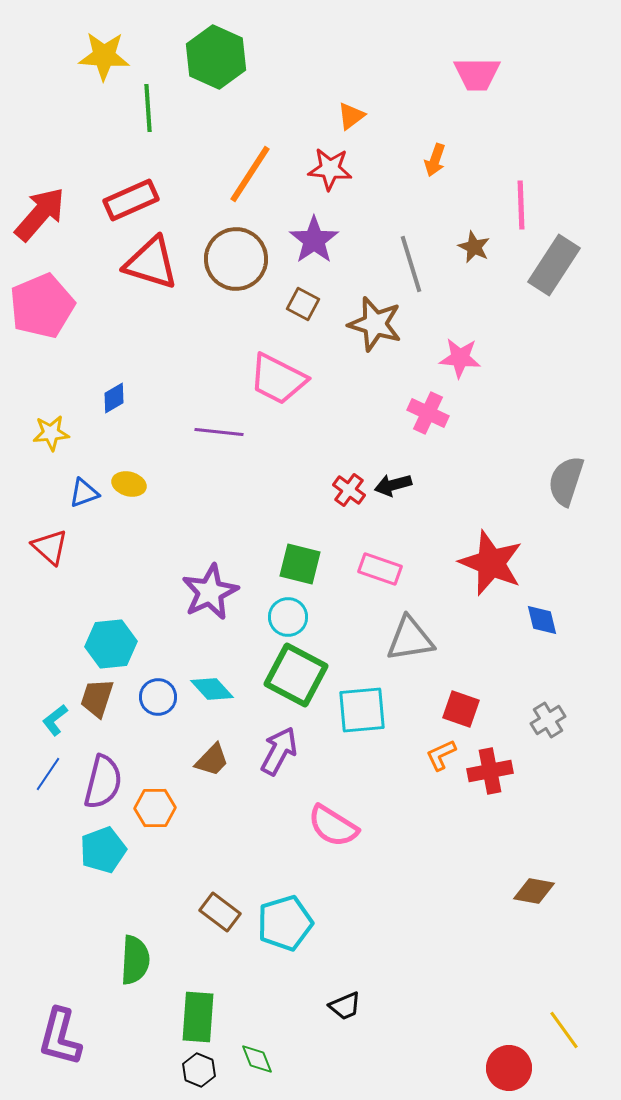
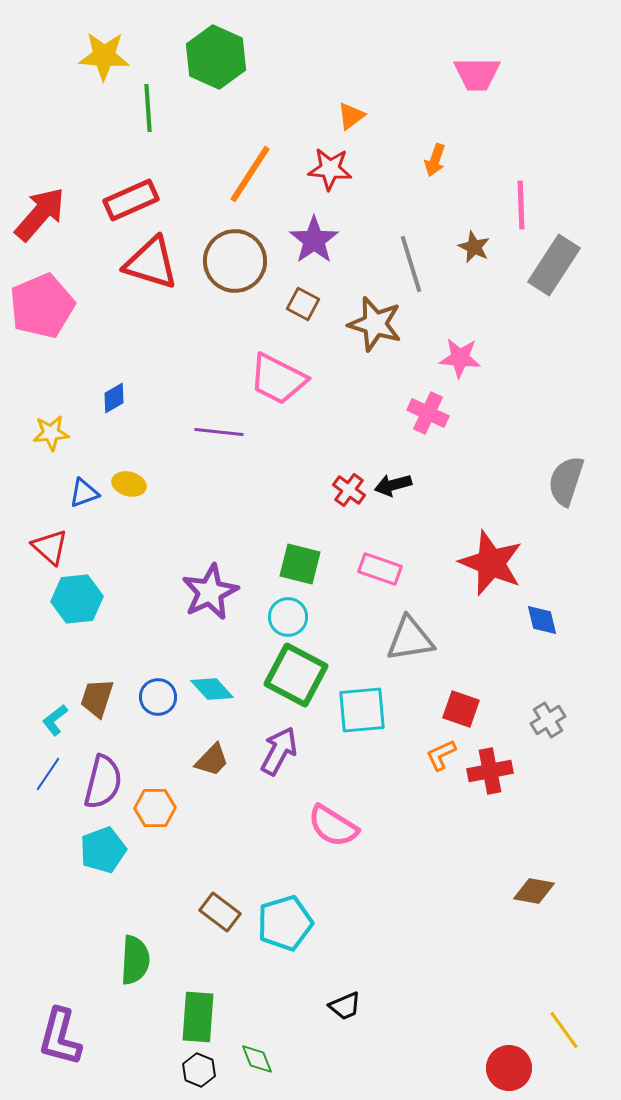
brown circle at (236, 259): moved 1 px left, 2 px down
cyan hexagon at (111, 644): moved 34 px left, 45 px up
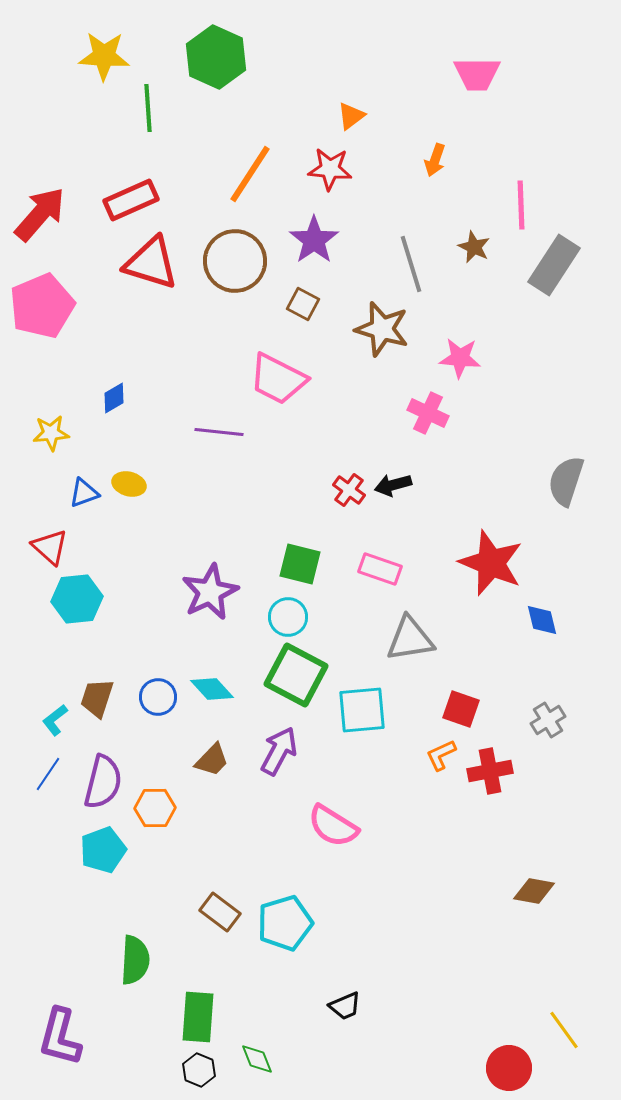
brown star at (375, 324): moved 7 px right, 5 px down
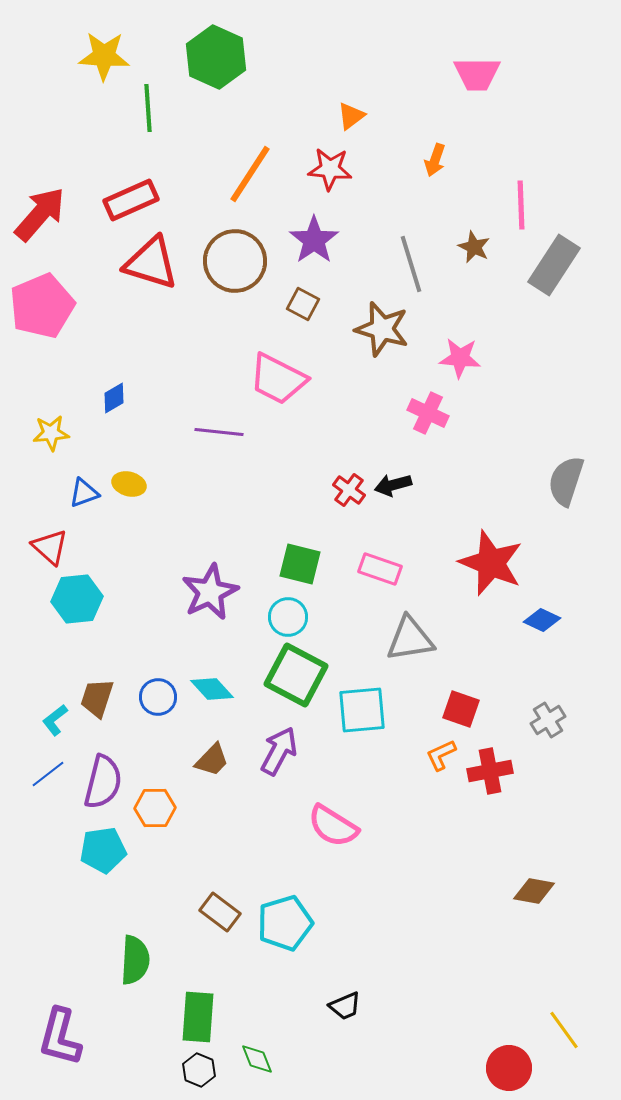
blue diamond at (542, 620): rotated 51 degrees counterclockwise
blue line at (48, 774): rotated 18 degrees clockwise
cyan pentagon at (103, 850): rotated 12 degrees clockwise
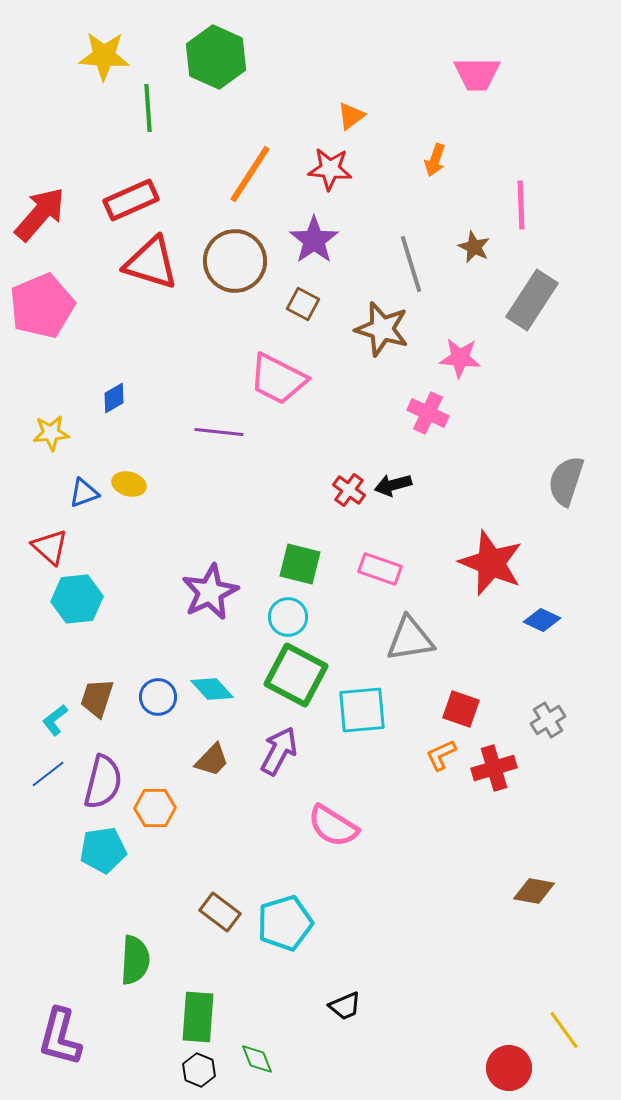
gray rectangle at (554, 265): moved 22 px left, 35 px down
red cross at (490, 771): moved 4 px right, 3 px up; rotated 6 degrees counterclockwise
